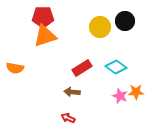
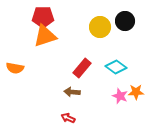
red rectangle: rotated 18 degrees counterclockwise
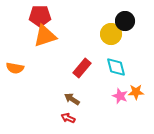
red pentagon: moved 3 px left, 1 px up
yellow circle: moved 11 px right, 7 px down
cyan diamond: rotated 40 degrees clockwise
brown arrow: moved 7 px down; rotated 28 degrees clockwise
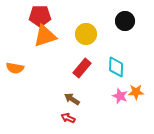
yellow circle: moved 25 px left
cyan diamond: rotated 15 degrees clockwise
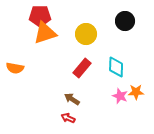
orange triangle: moved 3 px up
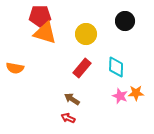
orange triangle: rotated 35 degrees clockwise
orange star: moved 1 px down
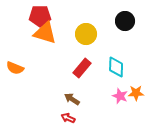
orange semicircle: rotated 12 degrees clockwise
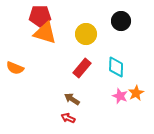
black circle: moved 4 px left
orange star: rotated 28 degrees counterclockwise
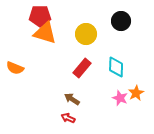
pink star: moved 2 px down
